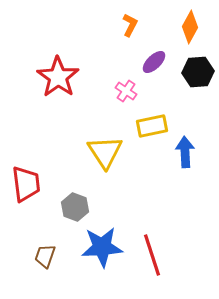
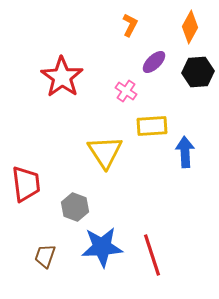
red star: moved 4 px right
yellow rectangle: rotated 8 degrees clockwise
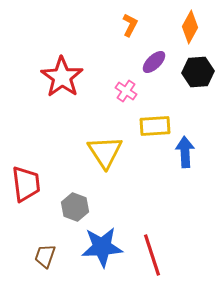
yellow rectangle: moved 3 px right
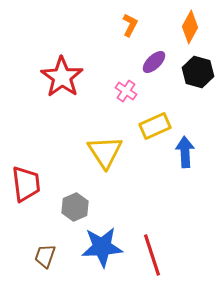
black hexagon: rotated 20 degrees clockwise
yellow rectangle: rotated 20 degrees counterclockwise
gray hexagon: rotated 16 degrees clockwise
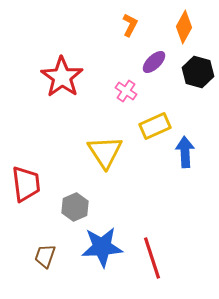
orange diamond: moved 6 px left
red line: moved 3 px down
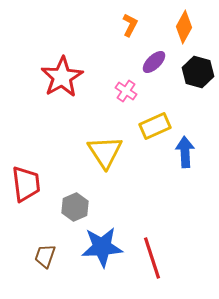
red star: rotated 6 degrees clockwise
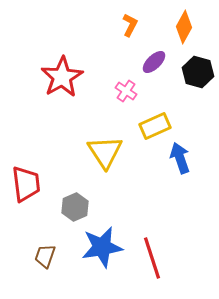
blue arrow: moved 5 px left, 6 px down; rotated 16 degrees counterclockwise
blue star: rotated 6 degrees counterclockwise
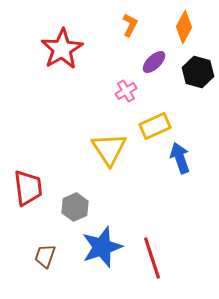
red star: moved 28 px up
pink cross: rotated 25 degrees clockwise
yellow triangle: moved 4 px right, 3 px up
red trapezoid: moved 2 px right, 4 px down
blue star: rotated 9 degrees counterclockwise
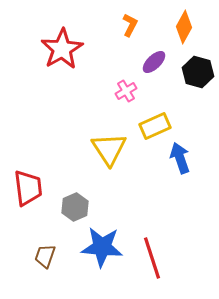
blue star: rotated 24 degrees clockwise
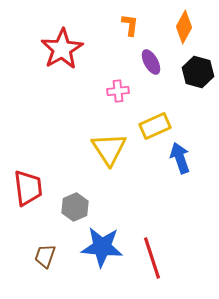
orange L-shape: rotated 20 degrees counterclockwise
purple ellipse: moved 3 px left; rotated 75 degrees counterclockwise
pink cross: moved 8 px left; rotated 25 degrees clockwise
